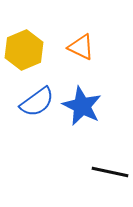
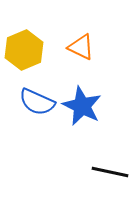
blue semicircle: rotated 60 degrees clockwise
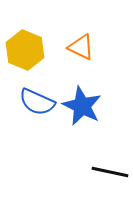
yellow hexagon: moved 1 px right; rotated 15 degrees counterclockwise
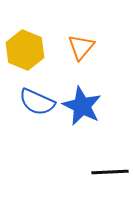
orange triangle: rotated 44 degrees clockwise
black line: rotated 15 degrees counterclockwise
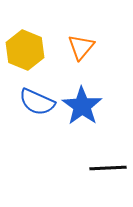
blue star: rotated 9 degrees clockwise
black line: moved 2 px left, 4 px up
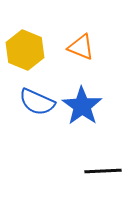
orange triangle: rotated 48 degrees counterclockwise
black line: moved 5 px left, 3 px down
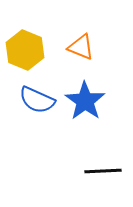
blue semicircle: moved 2 px up
blue star: moved 3 px right, 5 px up
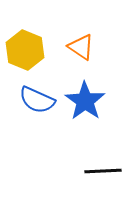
orange triangle: rotated 12 degrees clockwise
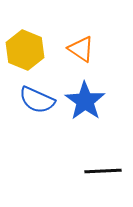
orange triangle: moved 2 px down
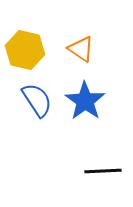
yellow hexagon: rotated 9 degrees counterclockwise
blue semicircle: rotated 147 degrees counterclockwise
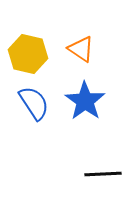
yellow hexagon: moved 3 px right, 4 px down
blue semicircle: moved 3 px left, 3 px down
black line: moved 3 px down
